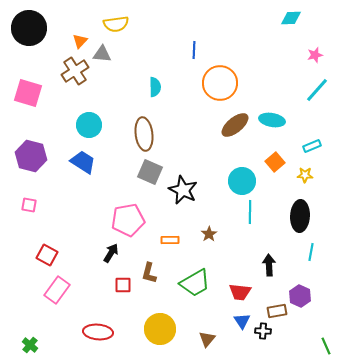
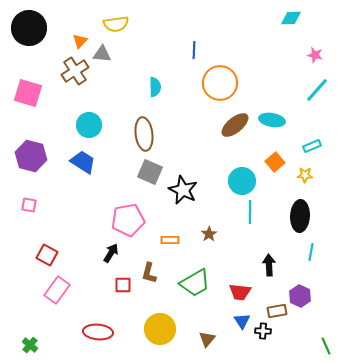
pink star at (315, 55): rotated 28 degrees clockwise
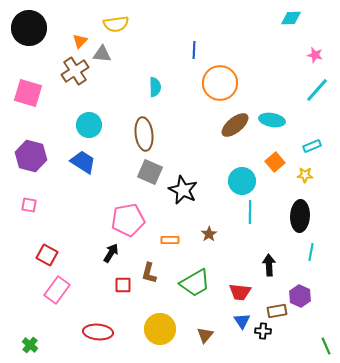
brown triangle at (207, 339): moved 2 px left, 4 px up
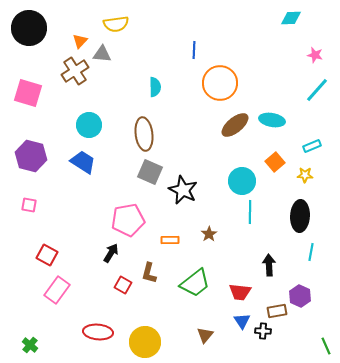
green trapezoid at (195, 283): rotated 8 degrees counterclockwise
red square at (123, 285): rotated 30 degrees clockwise
yellow circle at (160, 329): moved 15 px left, 13 px down
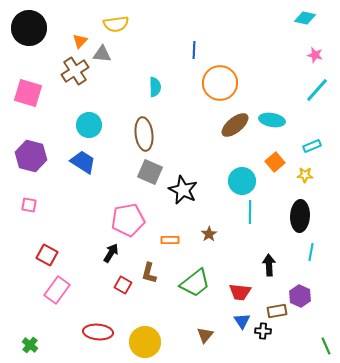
cyan diamond at (291, 18): moved 14 px right; rotated 15 degrees clockwise
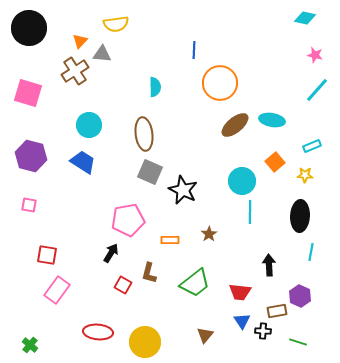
red square at (47, 255): rotated 20 degrees counterclockwise
green line at (326, 346): moved 28 px left, 4 px up; rotated 48 degrees counterclockwise
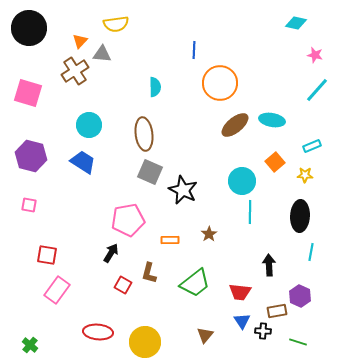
cyan diamond at (305, 18): moved 9 px left, 5 px down
